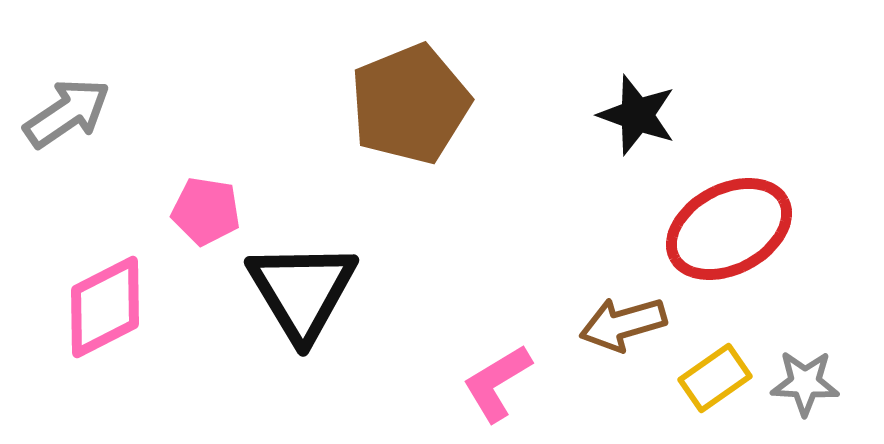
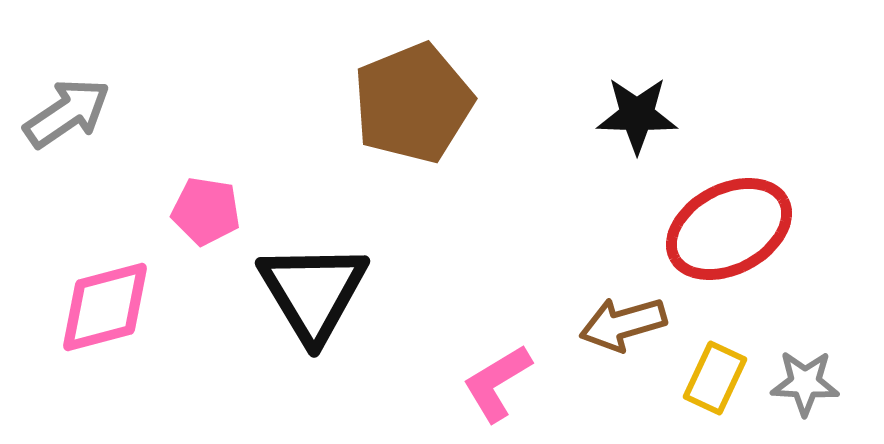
brown pentagon: moved 3 px right, 1 px up
black star: rotated 18 degrees counterclockwise
black triangle: moved 11 px right, 1 px down
pink diamond: rotated 12 degrees clockwise
yellow rectangle: rotated 30 degrees counterclockwise
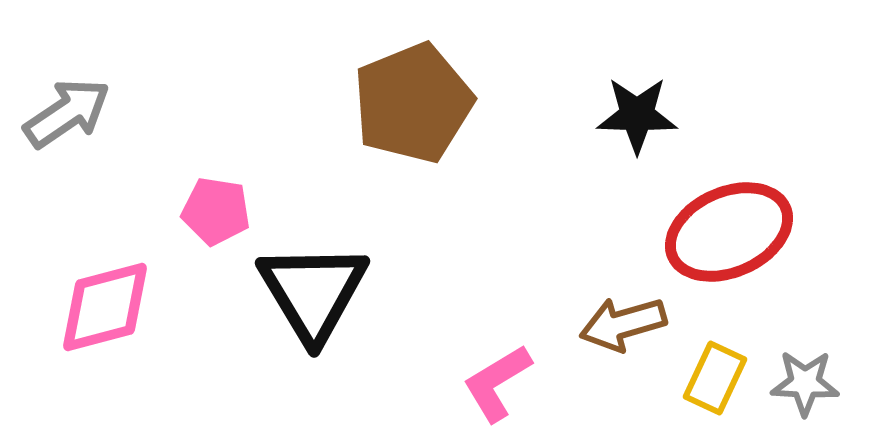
pink pentagon: moved 10 px right
red ellipse: moved 3 px down; rotated 4 degrees clockwise
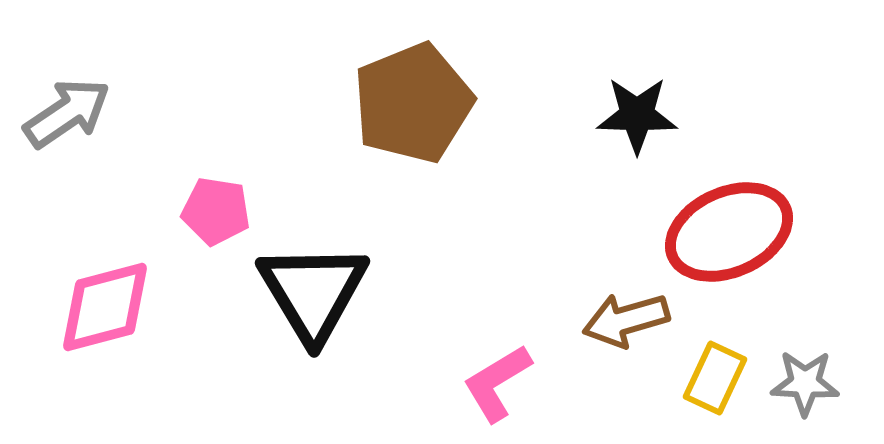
brown arrow: moved 3 px right, 4 px up
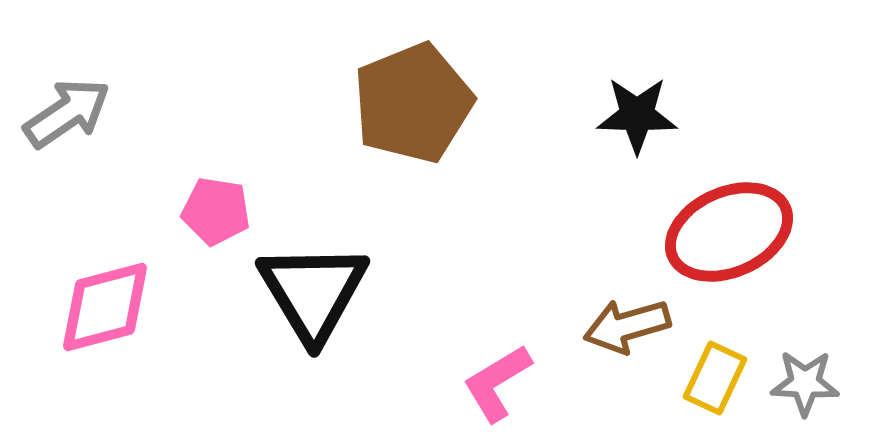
brown arrow: moved 1 px right, 6 px down
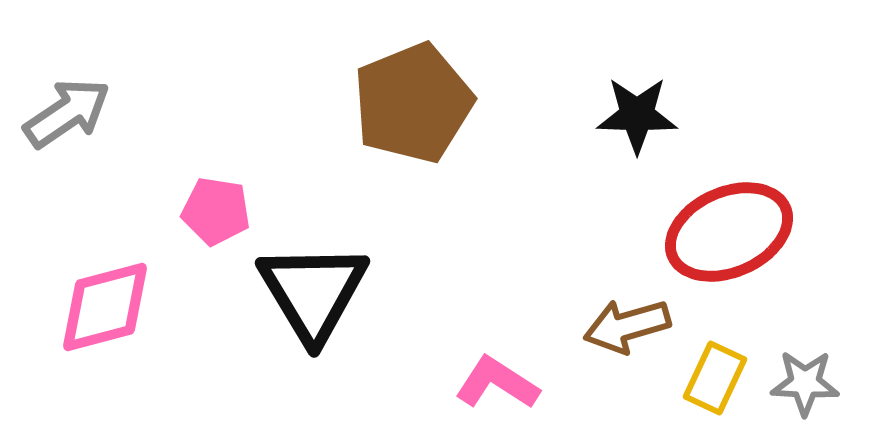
pink L-shape: rotated 64 degrees clockwise
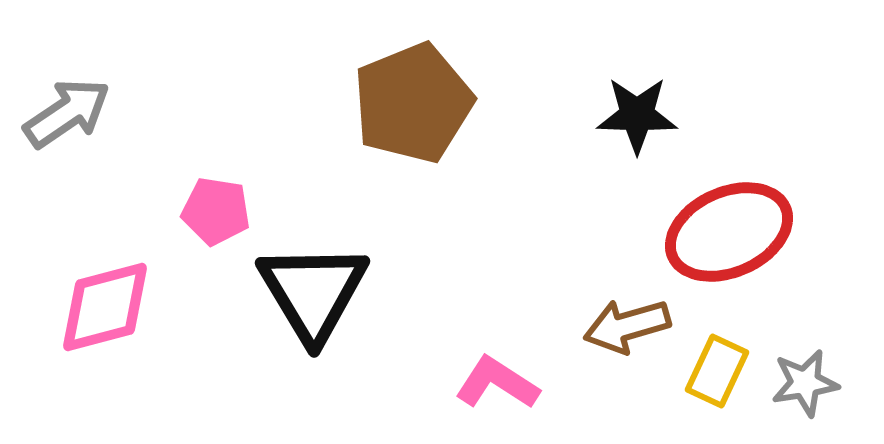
yellow rectangle: moved 2 px right, 7 px up
gray star: rotated 12 degrees counterclockwise
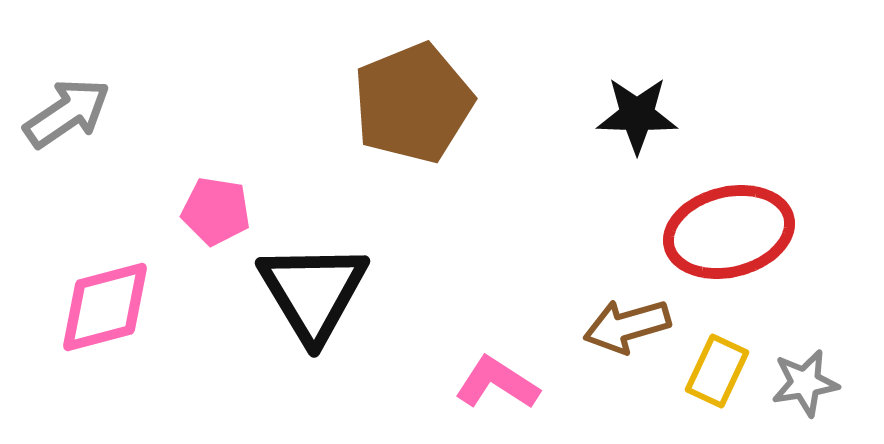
red ellipse: rotated 10 degrees clockwise
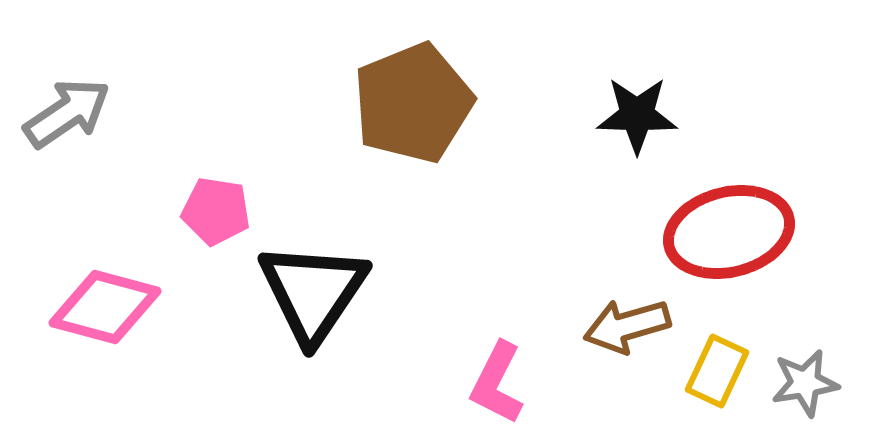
black triangle: rotated 5 degrees clockwise
pink diamond: rotated 30 degrees clockwise
pink L-shape: rotated 96 degrees counterclockwise
